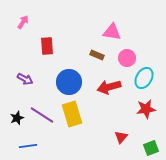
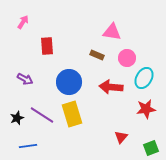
red arrow: moved 2 px right; rotated 20 degrees clockwise
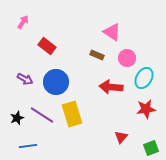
pink triangle: rotated 24 degrees clockwise
red rectangle: rotated 48 degrees counterclockwise
blue circle: moved 13 px left
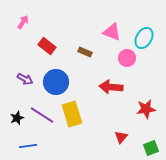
pink triangle: rotated 12 degrees counterclockwise
brown rectangle: moved 12 px left, 3 px up
cyan ellipse: moved 40 px up
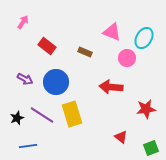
red triangle: rotated 32 degrees counterclockwise
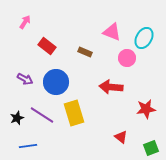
pink arrow: moved 2 px right
yellow rectangle: moved 2 px right, 1 px up
